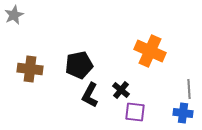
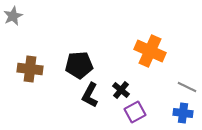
gray star: moved 1 px left, 1 px down
black pentagon: rotated 8 degrees clockwise
gray line: moved 2 px left, 2 px up; rotated 60 degrees counterclockwise
purple square: rotated 35 degrees counterclockwise
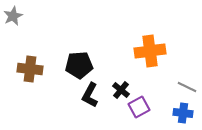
orange cross: rotated 32 degrees counterclockwise
purple square: moved 4 px right, 5 px up
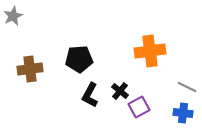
black pentagon: moved 6 px up
brown cross: rotated 15 degrees counterclockwise
black cross: moved 1 px left, 1 px down
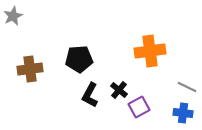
black cross: moved 1 px left, 1 px up
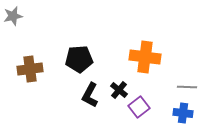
gray star: rotated 12 degrees clockwise
orange cross: moved 5 px left, 6 px down; rotated 16 degrees clockwise
gray line: rotated 24 degrees counterclockwise
purple square: rotated 10 degrees counterclockwise
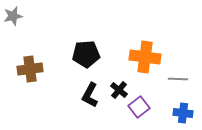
black pentagon: moved 7 px right, 5 px up
gray line: moved 9 px left, 8 px up
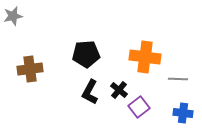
black L-shape: moved 3 px up
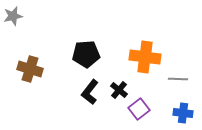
brown cross: rotated 25 degrees clockwise
black L-shape: rotated 10 degrees clockwise
purple square: moved 2 px down
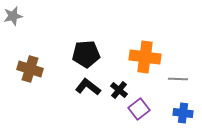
black L-shape: moved 2 px left, 5 px up; rotated 90 degrees clockwise
